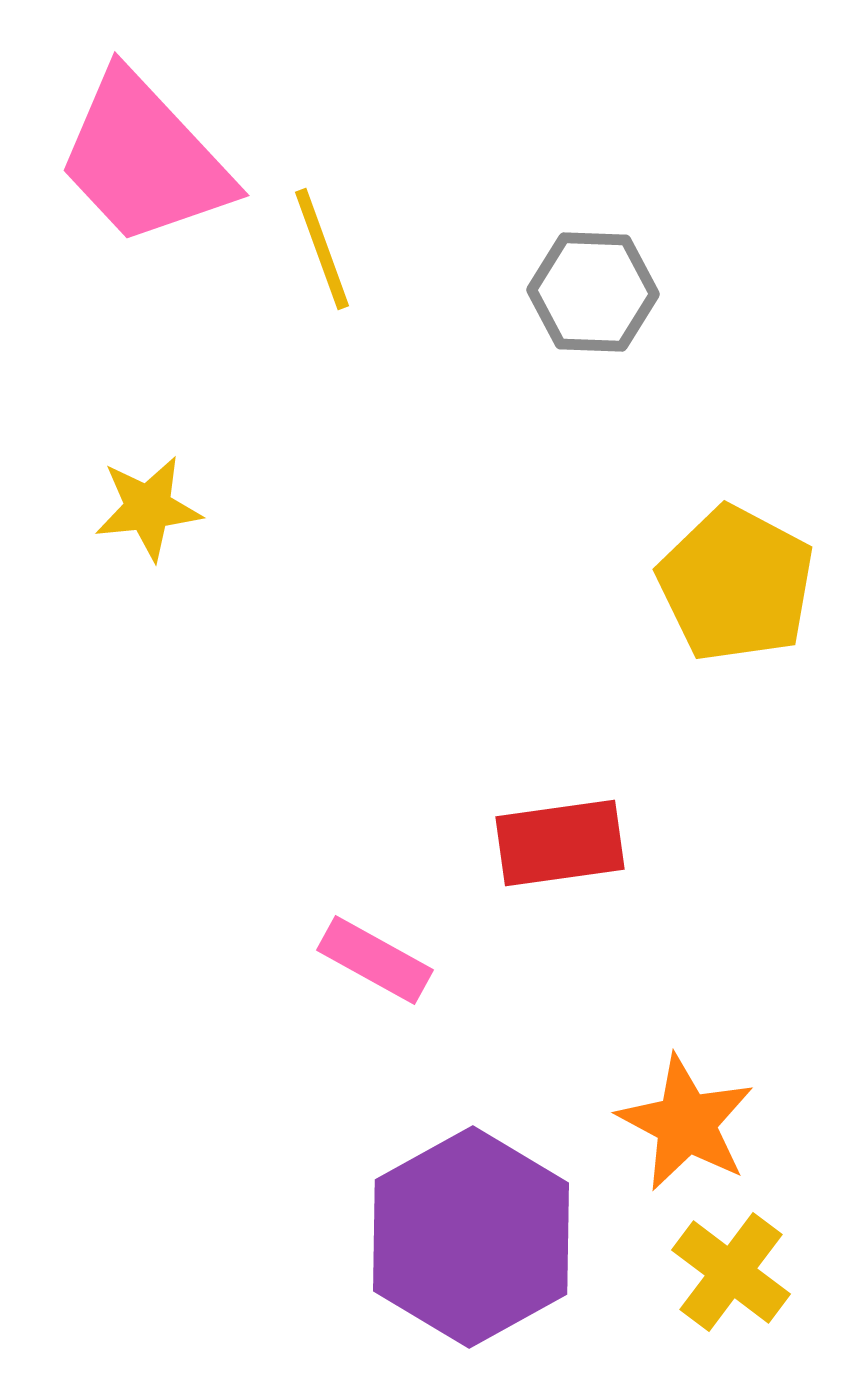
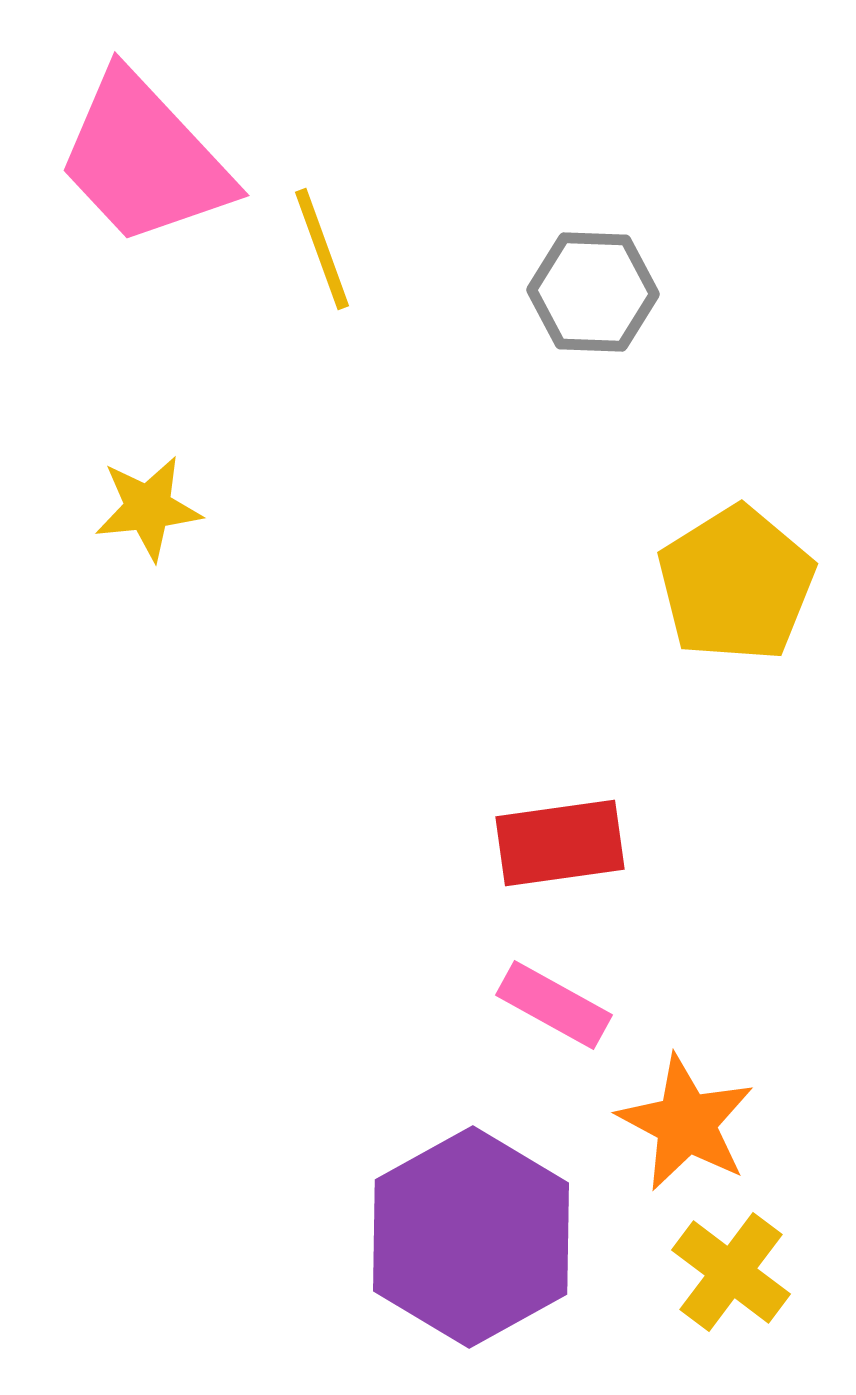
yellow pentagon: rotated 12 degrees clockwise
pink rectangle: moved 179 px right, 45 px down
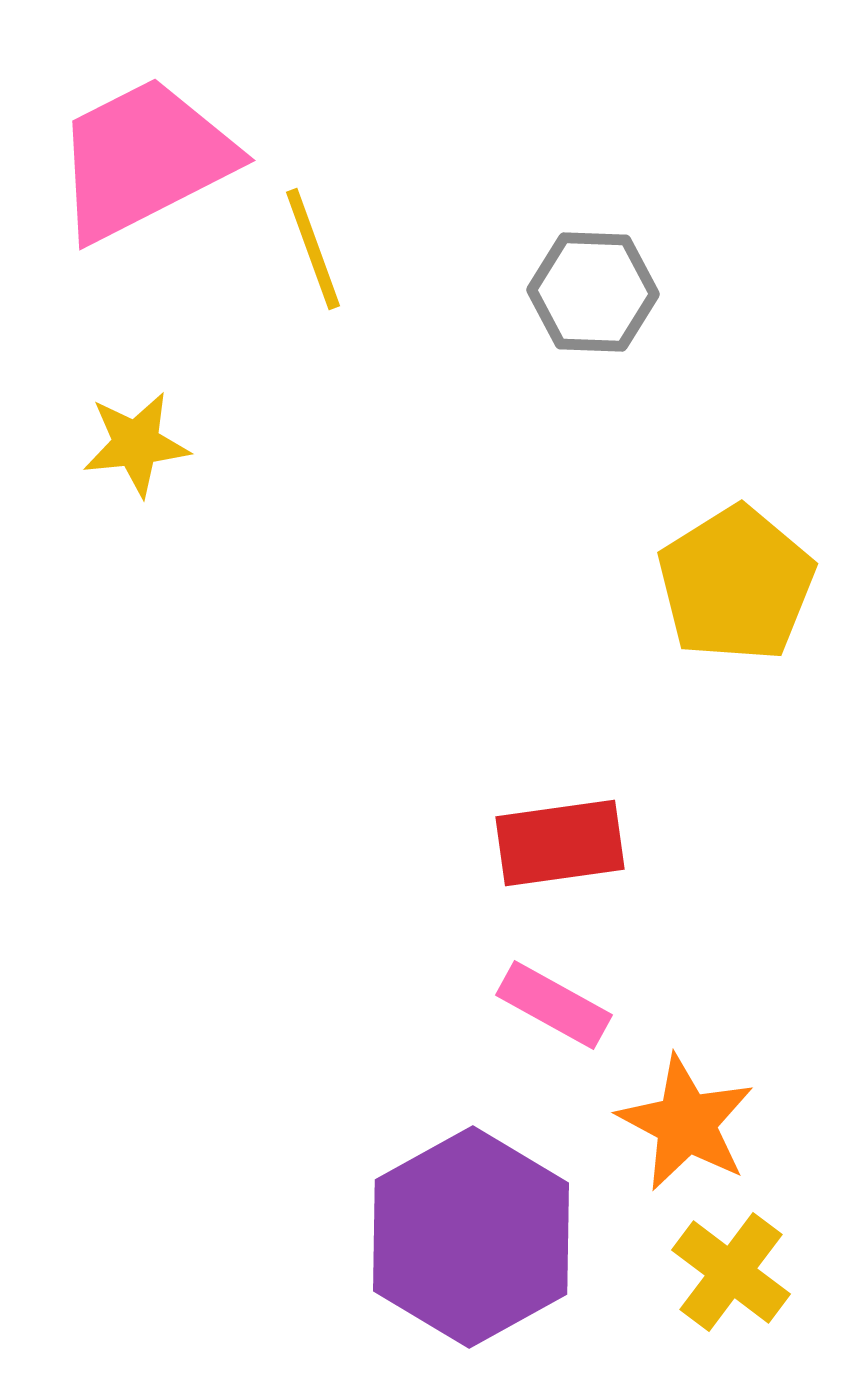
pink trapezoid: rotated 106 degrees clockwise
yellow line: moved 9 px left
yellow star: moved 12 px left, 64 px up
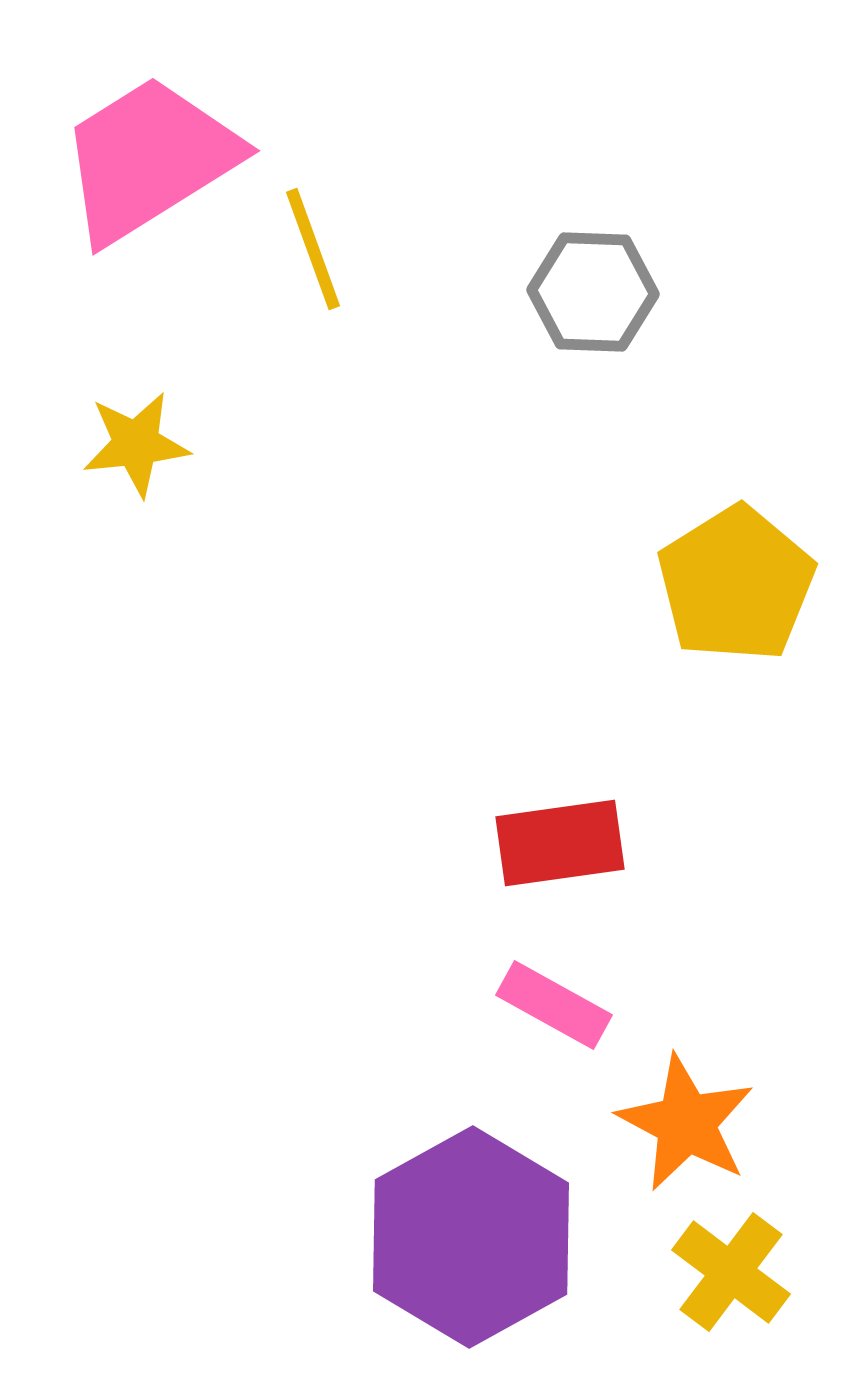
pink trapezoid: moved 5 px right; rotated 5 degrees counterclockwise
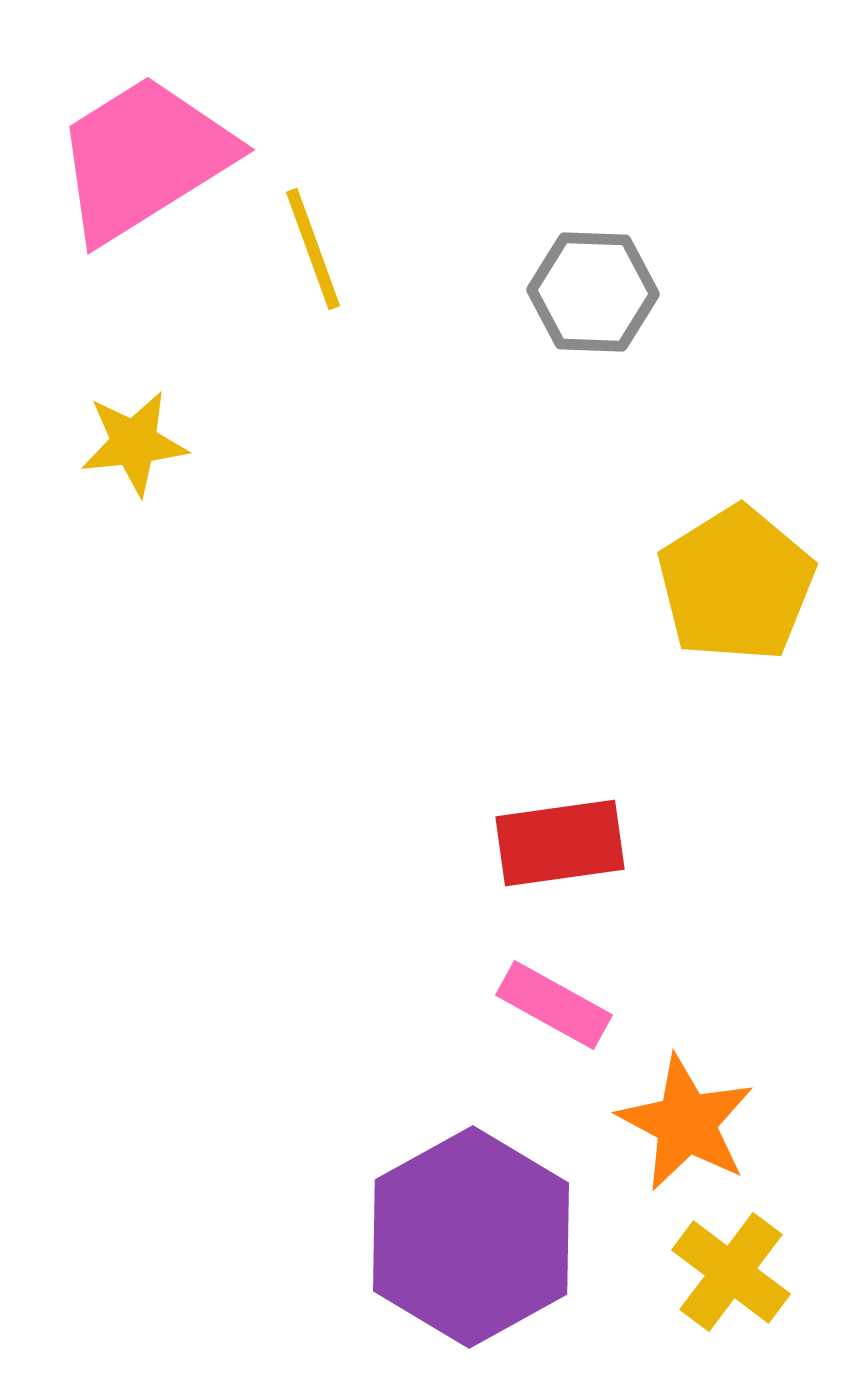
pink trapezoid: moved 5 px left, 1 px up
yellow star: moved 2 px left, 1 px up
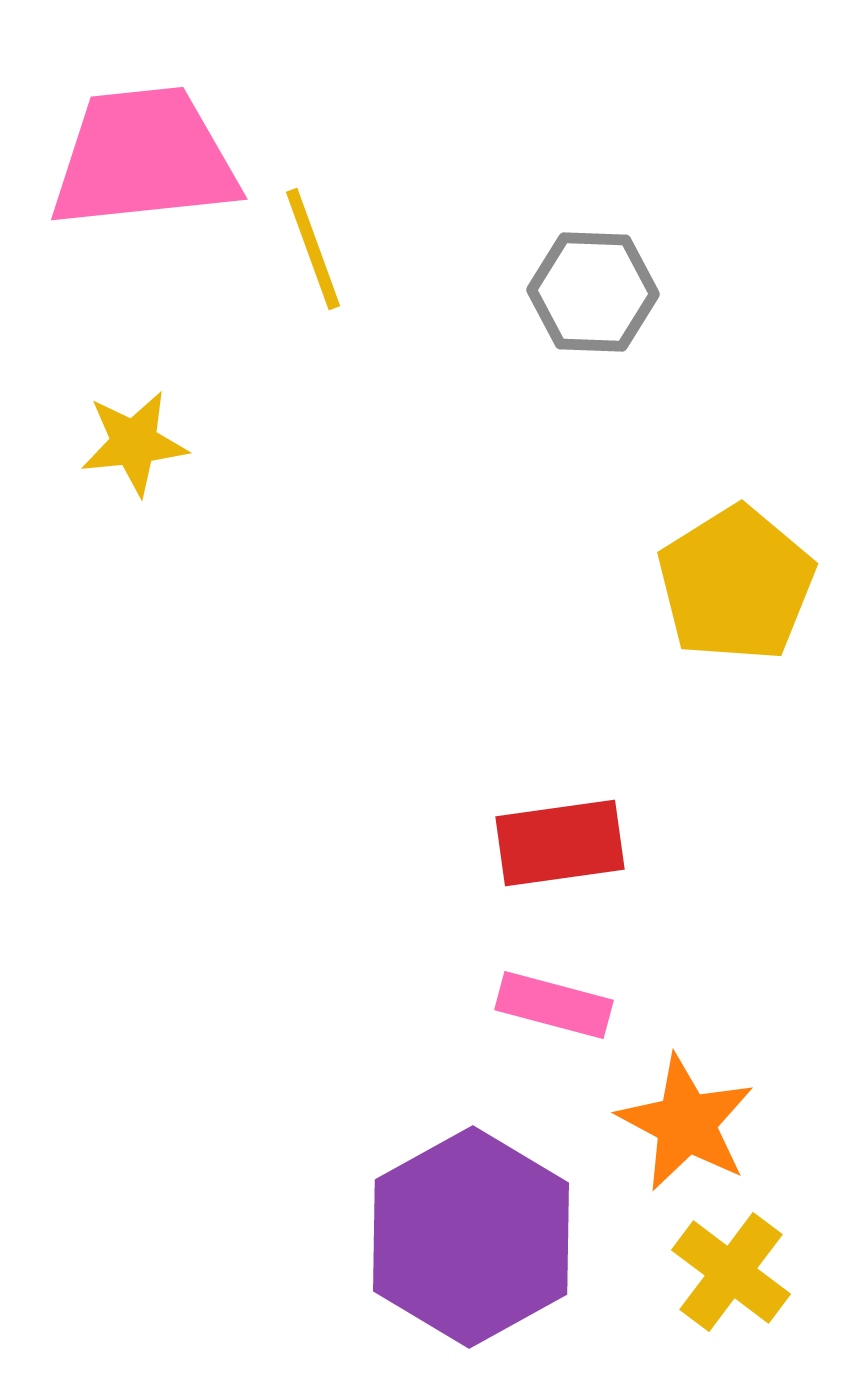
pink trapezoid: rotated 26 degrees clockwise
pink rectangle: rotated 14 degrees counterclockwise
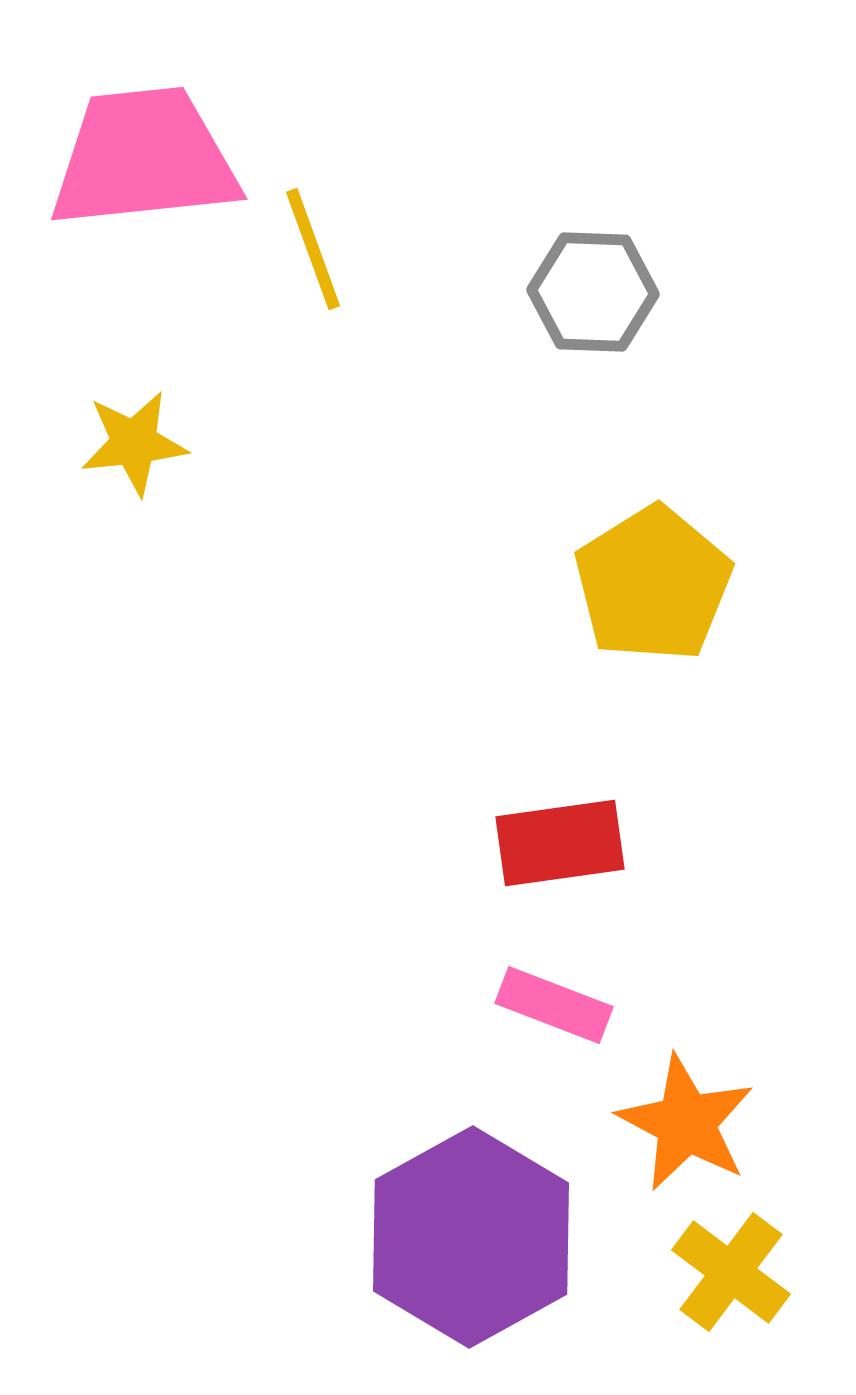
yellow pentagon: moved 83 px left
pink rectangle: rotated 6 degrees clockwise
